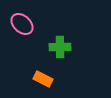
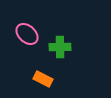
pink ellipse: moved 5 px right, 10 px down
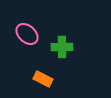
green cross: moved 2 px right
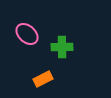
orange rectangle: rotated 54 degrees counterclockwise
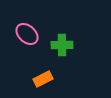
green cross: moved 2 px up
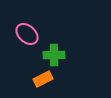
green cross: moved 8 px left, 10 px down
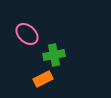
green cross: rotated 10 degrees counterclockwise
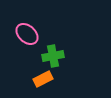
green cross: moved 1 px left, 1 px down
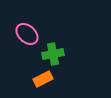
green cross: moved 2 px up
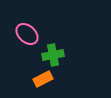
green cross: moved 1 px down
